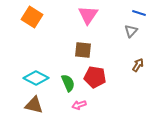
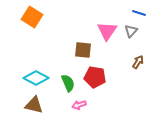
pink triangle: moved 19 px right, 16 px down
brown arrow: moved 3 px up
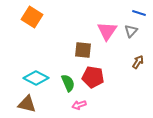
red pentagon: moved 2 px left
brown triangle: moved 7 px left, 1 px up
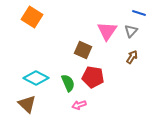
brown square: rotated 18 degrees clockwise
brown arrow: moved 6 px left, 5 px up
brown triangle: rotated 30 degrees clockwise
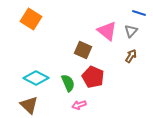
orange square: moved 1 px left, 2 px down
pink triangle: rotated 25 degrees counterclockwise
brown arrow: moved 1 px left, 1 px up
red pentagon: rotated 15 degrees clockwise
brown triangle: moved 2 px right, 1 px down
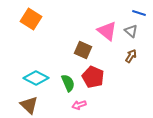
gray triangle: rotated 32 degrees counterclockwise
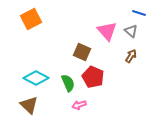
orange square: rotated 30 degrees clockwise
pink triangle: rotated 10 degrees clockwise
brown square: moved 1 px left, 2 px down
